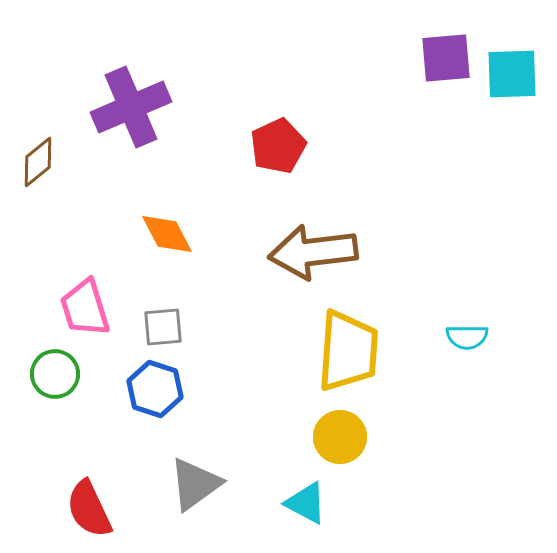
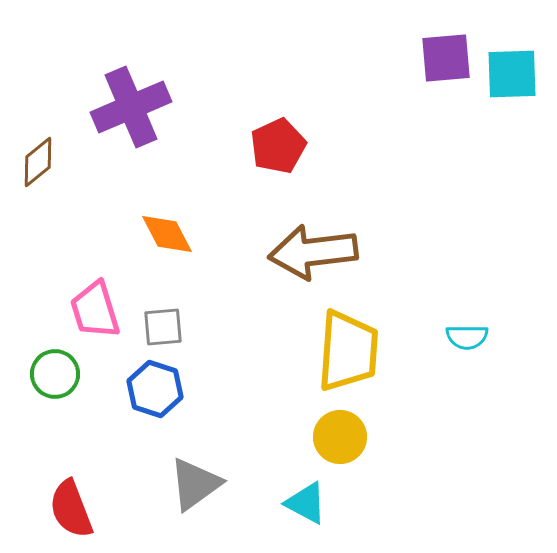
pink trapezoid: moved 10 px right, 2 px down
red semicircle: moved 18 px left; rotated 4 degrees clockwise
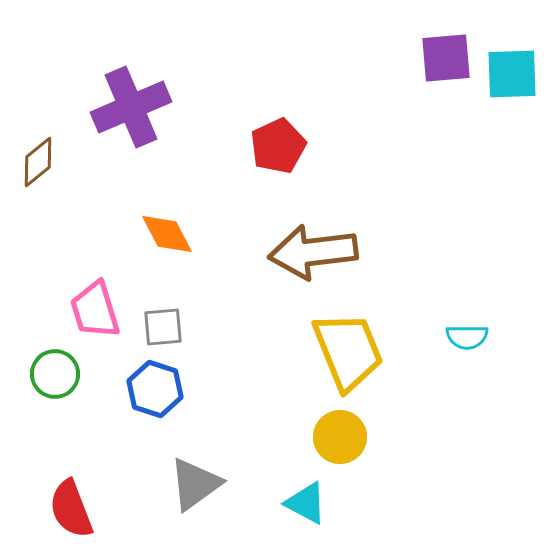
yellow trapezoid: rotated 26 degrees counterclockwise
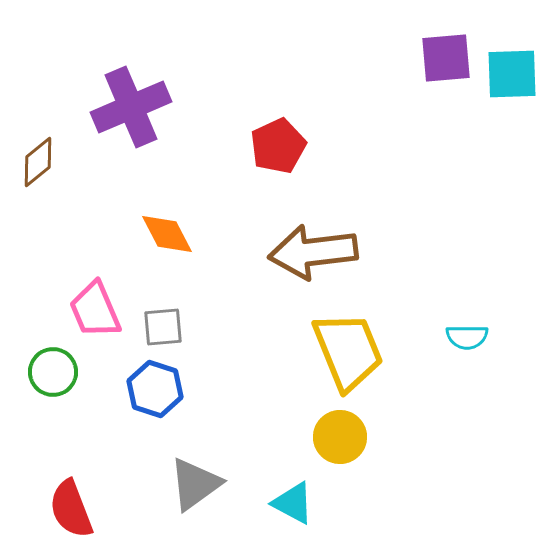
pink trapezoid: rotated 6 degrees counterclockwise
green circle: moved 2 px left, 2 px up
cyan triangle: moved 13 px left
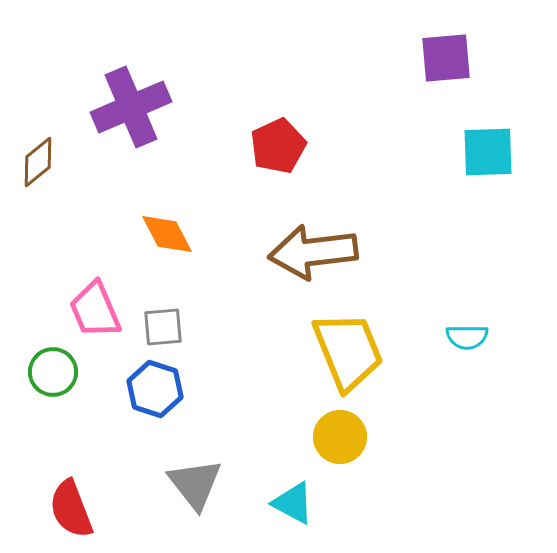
cyan square: moved 24 px left, 78 px down
gray triangle: rotated 32 degrees counterclockwise
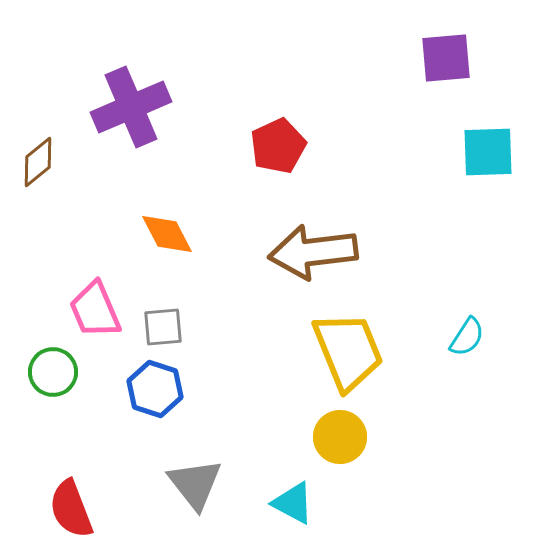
cyan semicircle: rotated 57 degrees counterclockwise
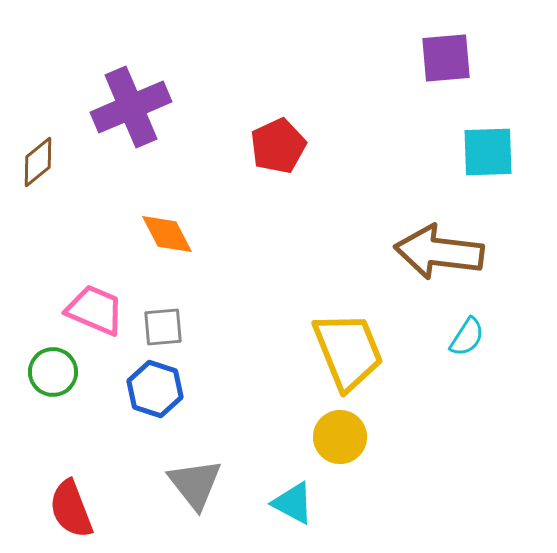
brown arrow: moved 126 px right; rotated 14 degrees clockwise
pink trapezoid: rotated 136 degrees clockwise
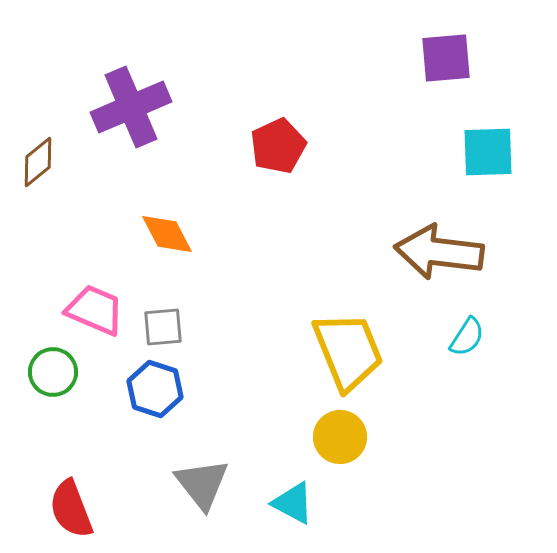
gray triangle: moved 7 px right
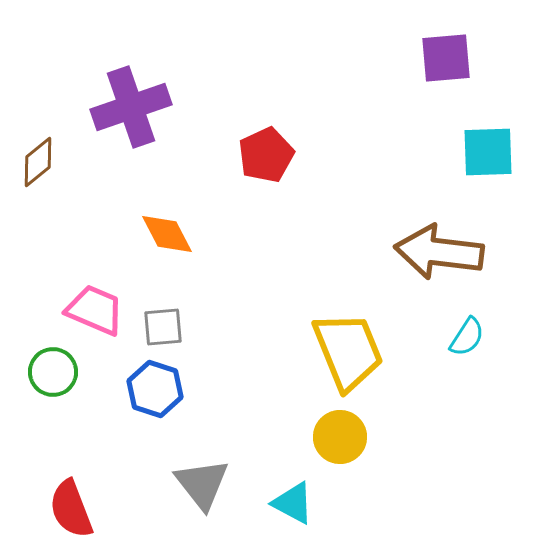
purple cross: rotated 4 degrees clockwise
red pentagon: moved 12 px left, 9 px down
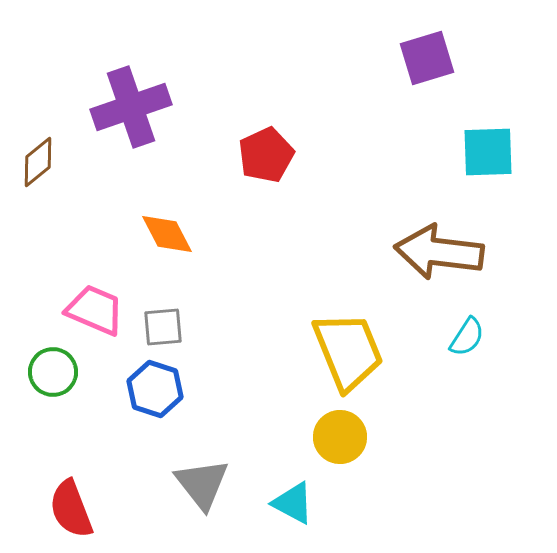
purple square: moved 19 px left; rotated 12 degrees counterclockwise
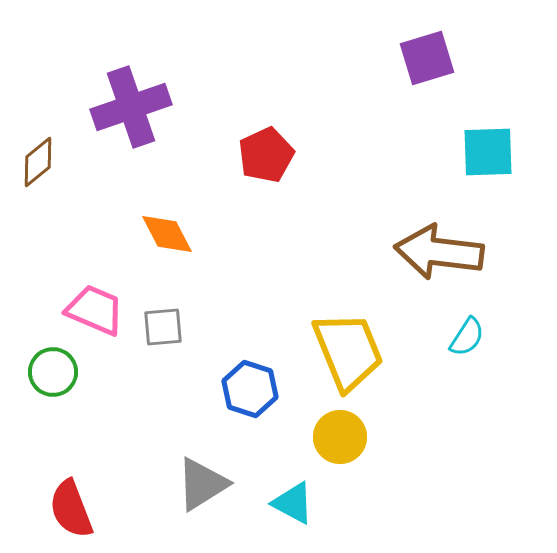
blue hexagon: moved 95 px right
gray triangle: rotated 36 degrees clockwise
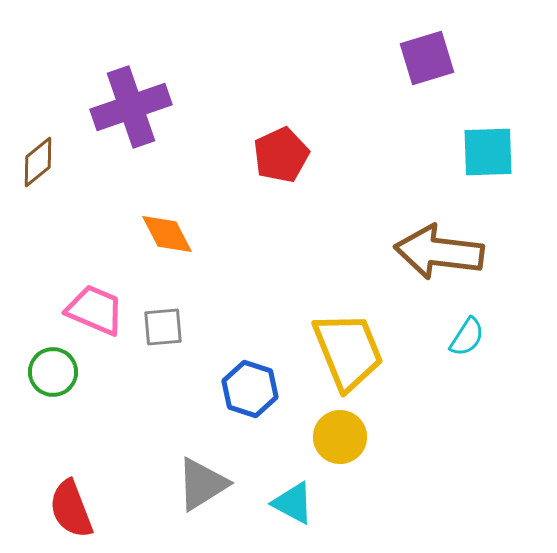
red pentagon: moved 15 px right
